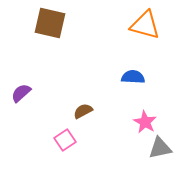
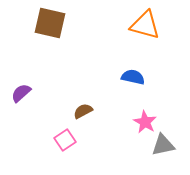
blue semicircle: rotated 10 degrees clockwise
gray triangle: moved 3 px right, 3 px up
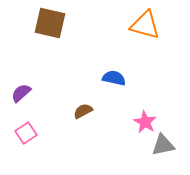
blue semicircle: moved 19 px left, 1 px down
pink square: moved 39 px left, 7 px up
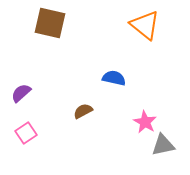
orange triangle: rotated 24 degrees clockwise
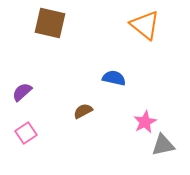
purple semicircle: moved 1 px right, 1 px up
pink star: rotated 15 degrees clockwise
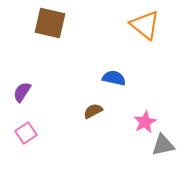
purple semicircle: rotated 15 degrees counterclockwise
brown semicircle: moved 10 px right
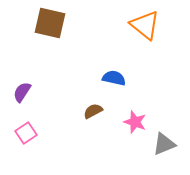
pink star: moved 10 px left; rotated 25 degrees counterclockwise
gray triangle: moved 1 px right, 1 px up; rotated 10 degrees counterclockwise
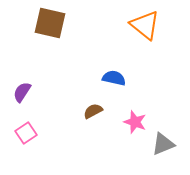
gray triangle: moved 1 px left
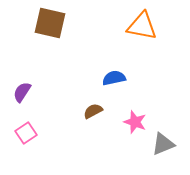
orange triangle: moved 3 px left, 1 px down; rotated 28 degrees counterclockwise
blue semicircle: rotated 25 degrees counterclockwise
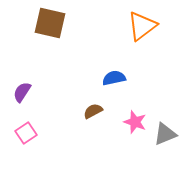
orange triangle: rotated 48 degrees counterclockwise
gray triangle: moved 2 px right, 10 px up
